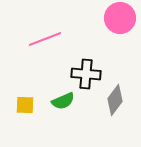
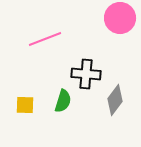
green semicircle: rotated 50 degrees counterclockwise
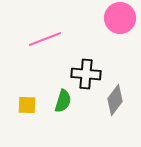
yellow square: moved 2 px right
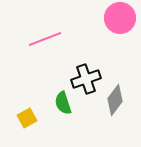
black cross: moved 5 px down; rotated 24 degrees counterclockwise
green semicircle: moved 2 px down; rotated 145 degrees clockwise
yellow square: moved 13 px down; rotated 30 degrees counterclockwise
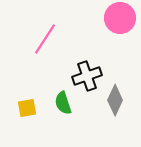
pink line: rotated 36 degrees counterclockwise
black cross: moved 1 px right, 3 px up
gray diamond: rotated 12 degrees counterclockwise
yellow square: moved 10 px up; rotated 18 degrees clockwise
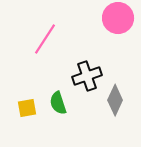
pink circle: moved 2 px left
green semicircle: moved 5 px left
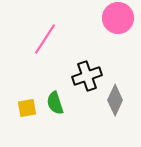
green semicircle: moved 3 px left
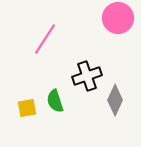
green semicircle: moved 2 px up
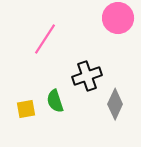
gray diamond: moved 4 px down
yellow square: moved 1 px left, 1 px down
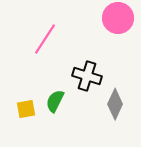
black cross: rotated 36 degrees clockwise
green semicircle: rotated 45 degrees clockwise
